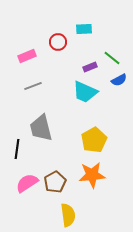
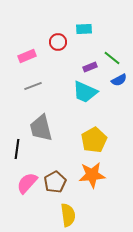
pink semicircle: rotated 15 degrees counterclockwise
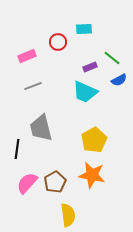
orange star: rotated 16 degrees clockwise
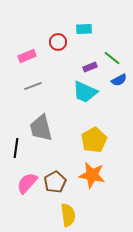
black line: moved 1 px left, 1 px up
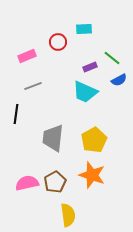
gray trapezoid: moved 12 px right, 10 px down; rotated 20 degrees clockwise
black line: moved 34 px up
orange star: rotated 8 degrees clockwise
pink semicircle: rotated 35 degrees clockwise
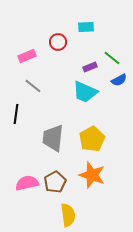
cyan rectangle: moved 2 px right, 2 px up
gray line: rotated 60 degrees clockwise
yellow pentagon: moved 2 px left, 1 px up
